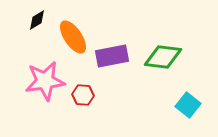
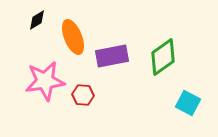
orange ellipse: rotated 12 degrees clockwise
green diamond: rotated 42 degrees counterclockwise
cyan square: moved 2 px up; rotated 10 degrees counterclockwise
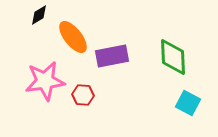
black diamond: moved 2 px right, 5 px up
orange ellipse: rotated 16 degrees counterclockwise
green diamond: moved 10 px right; rotated 57 degrees counterclockwise
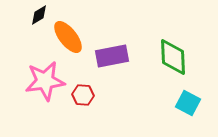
orange ellipse: moved 5 px left
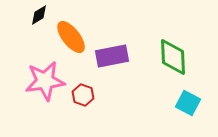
orange ellipse: moved 3 px right
red hexagon: rotated 15 degrees clockwise
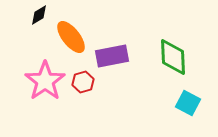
pink star: rotated 27 degrees counterclockwise
red hexagon: moved 13 px up; rotated 25 degrees clockwise
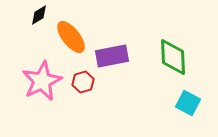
pink star: moved 3 px left; rotated 9 degrees clockwise
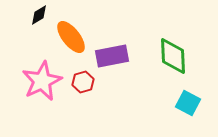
green diamond: moved 1 px up
